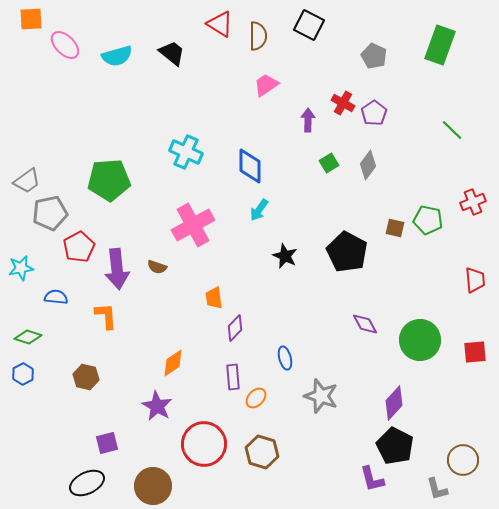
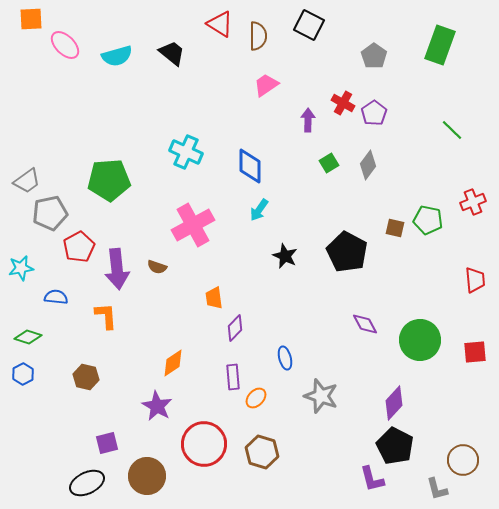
gray pentagon at (374, 56): rotated 10 degrees clockwise
brown circle at (153, 486): moved 6 px left, 10 px up
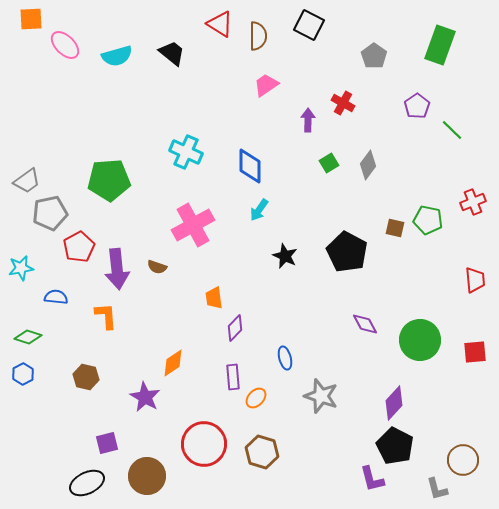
purple pentagon at (374, 113): moved 43 px right, 7 px up
purple star at (157, 406): moved 12 px left, 9 px up
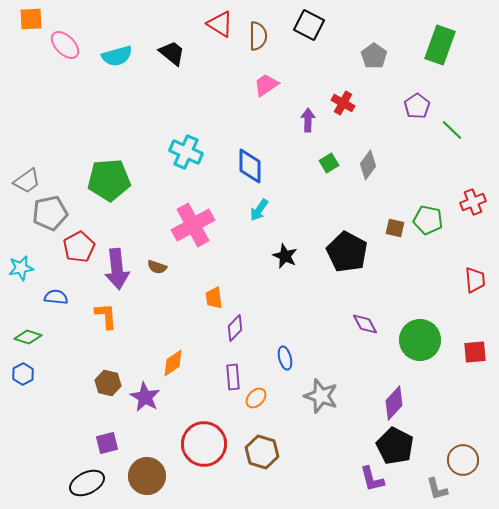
brown hexagon at (86, 377): moved 22 px right, 6 px down
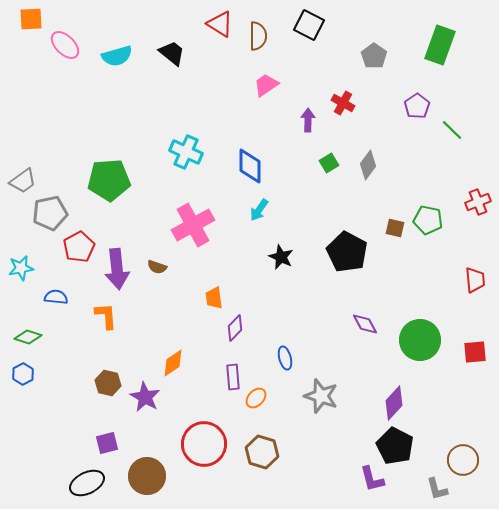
gray trapezoid at (27, 181): moved 4 px left
red cross at (473, 202): moved 5 px right
black star at (285, 256): moved 4 px left, 1 px down
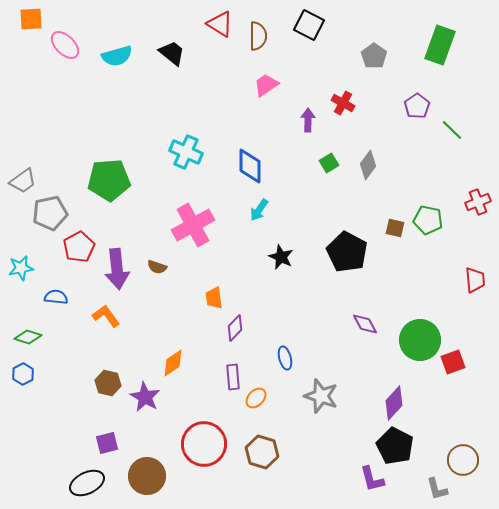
orange L-shape at (106, 316): rotated 32 degrees counterclockwise
red square at (475, 352): moved 22 px left, 10 px down; rotated 15 degrees counterclockwise
